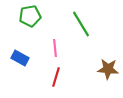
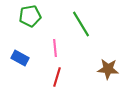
red line: moved 1 px right
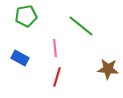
green pentagon: moved 4 px left
green line: moved 2 px down; rotated 20 degrees counterclockwise
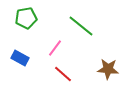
green pentagon: moved 2 px down
pink line: rotated 42 degrees clockwise
red line: moved 6 px right, 3 px up; rotated 66 degrees counterclockwise
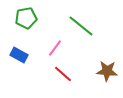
blue rectangle: moved 1 px left, 3 px up
brown star: moved 1 px left, 2 px down
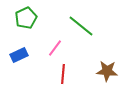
green pentagon: rotated 15 degrees counterclockwise
blue rectangle: rotated 54 degrees counterclockwise
red line: rotated 54 degrees clockwise
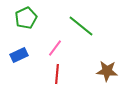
red line: moved 6 px left
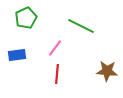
green line: rotated 12 degrees counterclockwise
blue rectangle: moved 2 px left; rotated 18 degrees clockwise
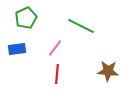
blue rectangle: moved 6 px up
brown star: moved 1 px right
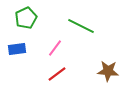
red line: rotated 48 degrees clockwise
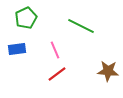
pink line: moved 2 px down; rotated 60 degrees counterclockwise
